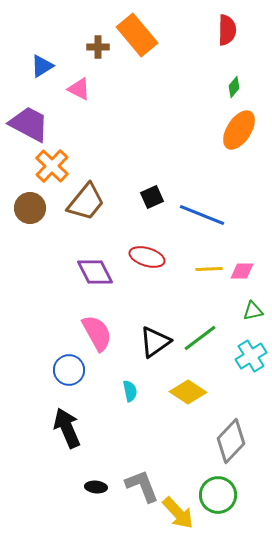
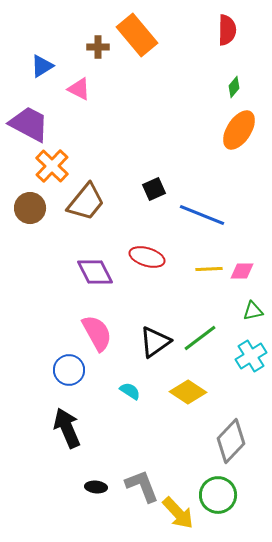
black square: moved 2 px right, 8 px up
cyan semicircle: rotated 45 degrees counterclockwise
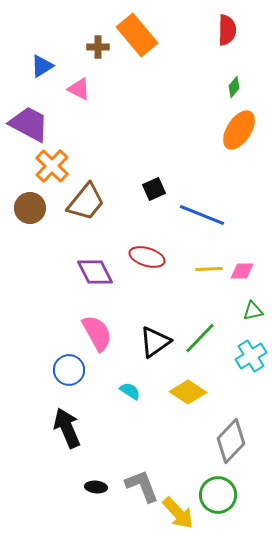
green line: rotated 9 degrees counterclockwise
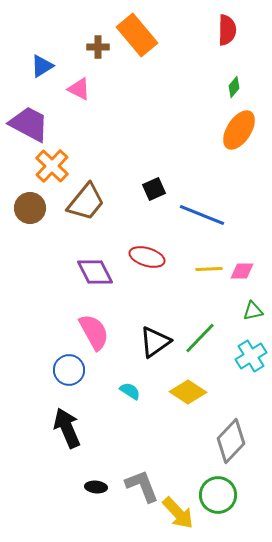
pink semicircle: moved 3 px left, 1 px up
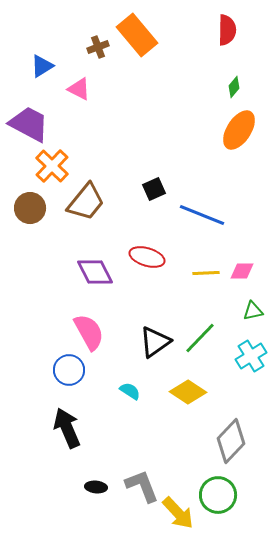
brown cross: rotated 20 degrees counterclockwise
yellow line: moved 3 px left, 4 px down
pink semicircle: moved 5 px left
